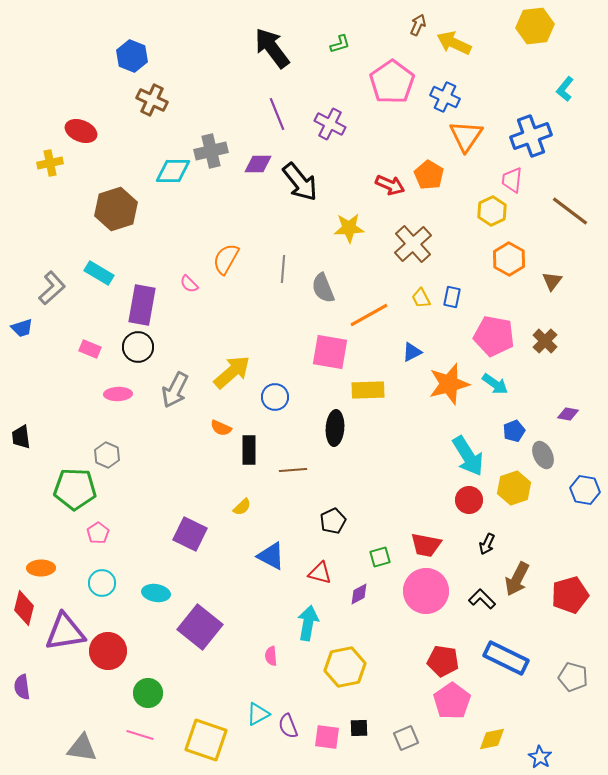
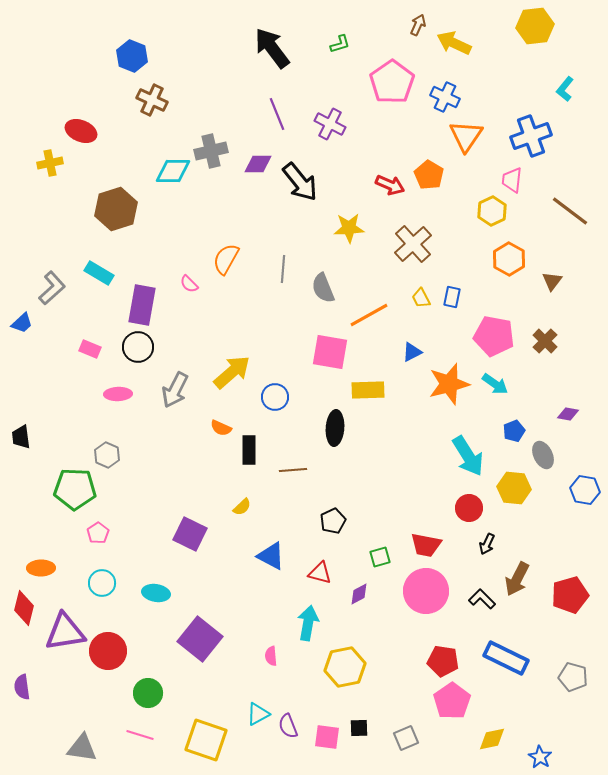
blue trapezoid at (22, 328): moved 5 px up; rotated 25 degrees counterclockwise
yellow hexagon at (514, 488): rotated 24 degrees clockwise
red circle at (469, 500): moved 8 px down
purple square at (200, 627): moved 12 px down
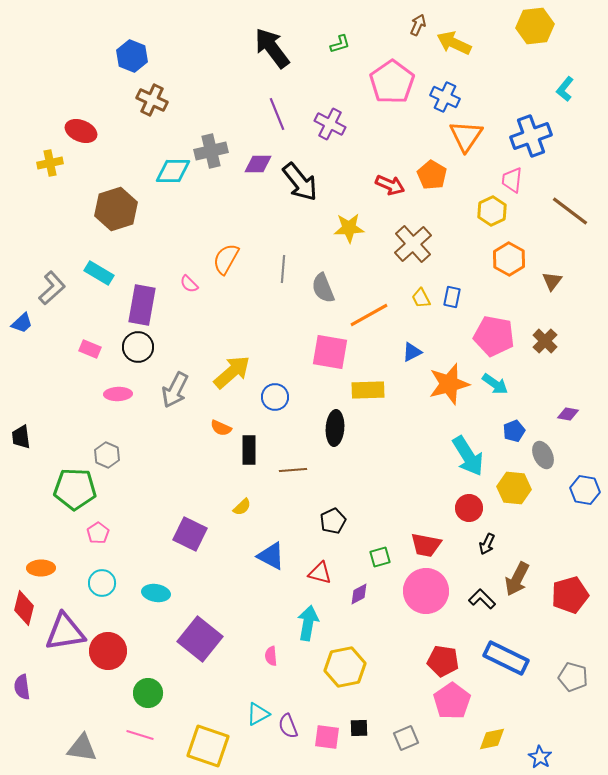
orange pentagon at (429, 175): moved 3 px right
yellow square at (206, 740): moved 2 px right, 6 px down
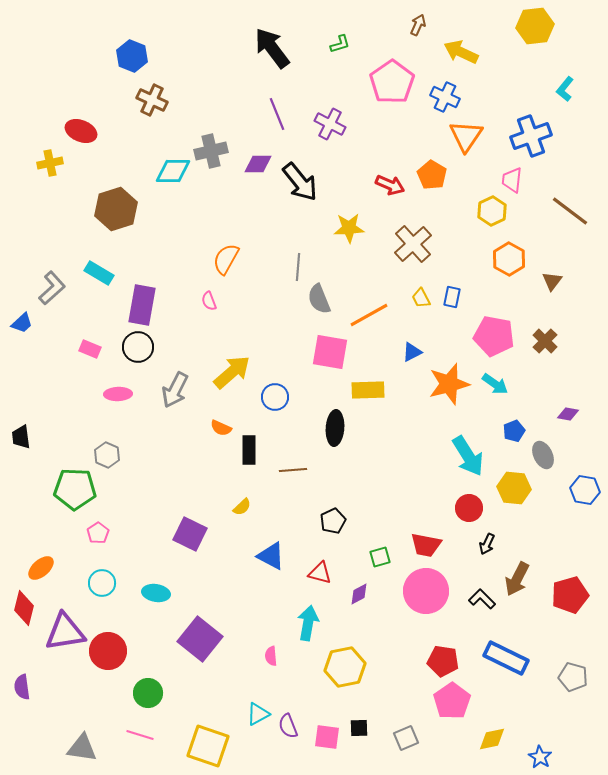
yellow arrow at (454, 43): moved 7 px right, 9 px down
gray line at (283, 269): moved 15 px right, 2 px up
pink semicircle at (189, 284): moved 20 px right, 17 px down; rotated 24 degrees clockwise
gray semicircle at (323, 288): moved 4 px left, 11 px down
orange ellipse at (41, 568): rotated 40 degrees counterclockwise
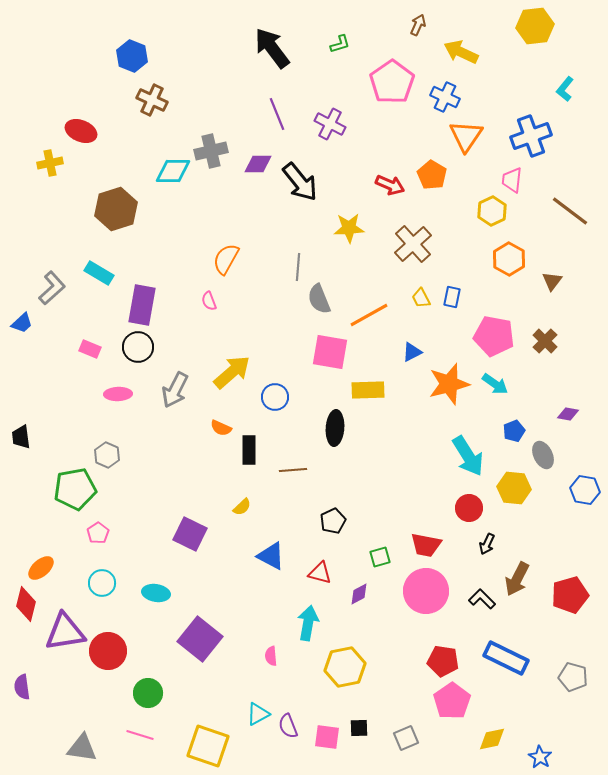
green pentagon at (75, 489): rotated 12 degrees counterclockwise
red diamond at (24, 608): moved 2 px right, 4 px up
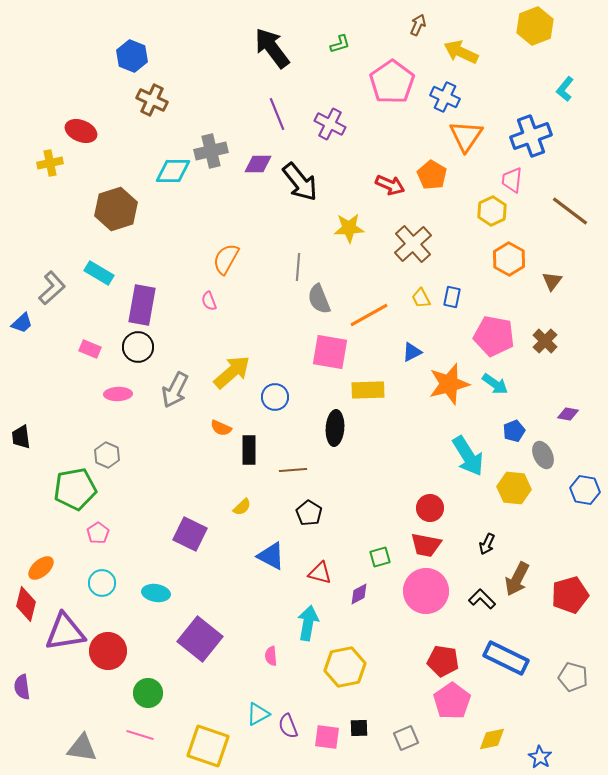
yellow hexagon at (535, 26): rotated 15 degrees counterclockwise
red circle at (469, 508): moved 39 px left
black pentagon at (333, 521): moved 24 px left, 8 px up; rotated 15 degrees counterclockwise
